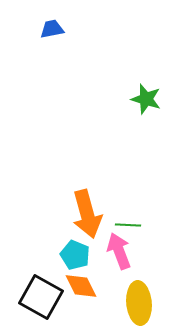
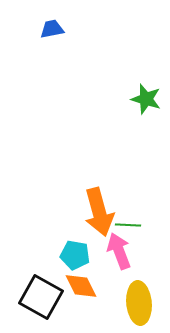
orange arrow: moved 12 px right, 2 px up
cyan pentagon: rotated 12 degrees counterclockwise
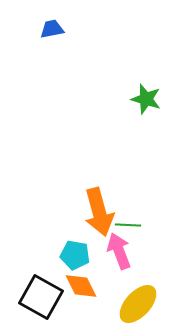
yellow ellipse: moved 1 px left, 1 px down; rotated 48 degrees clockwise
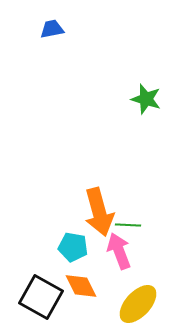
cyan pentagon: moved 2 px left, 8 px up
